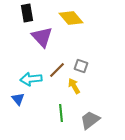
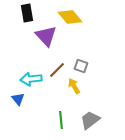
yellow diamond: moved 1 px left, 1 px up
purple triangle: moved 4 px right, 1 px up
green line: moved 7 px down
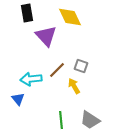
yellow diamond: rotated 15 degrees clockwise
gray trapezoid: rotated 110 degrees counterclockwise
